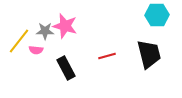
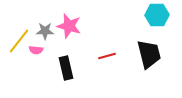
pink star: moved 4 px right
black rectangle: rotated 15 degrees clockwise
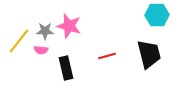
pink semicircle: moved 5 px right
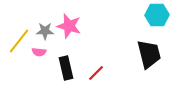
pink semicircle: moved 2 px left, 2 px down
red line: moved 11 px left, 17 px down; rotated 30 degrees counterclockwise
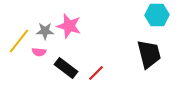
black rectangle: rotated 40 degrees counterclockwise
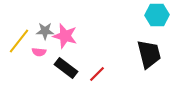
pink star: moved 4 px left, 10 px down
red line: moved 1 px right, 1 px down
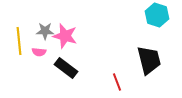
cyan hexagon: rotated 20 degrees clockwise
yellow line: rotated 44 degrees counterclockwise
black trapezoid: moved 6 px down
red line: moved 20 px right, 8 px down; rotated 66 degrees counterclockwise
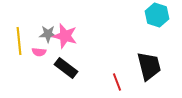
gray star: moved 3 px right, 3 px down
black trapezoid: moved 6 px down
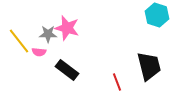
pink star: moved 2 px right, 8 px up
yellow line: rotated 32 degrees counterclockwise
black rectangle: moved 1 px right, 2 px down
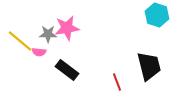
pink star: rotated 25 degrees counterclockwise
yellow line: moved 1 px right; rotated 12 degrees counterclockwise
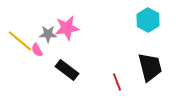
cyan hexagon: moved 9 px left, 5 px down; rotated 10 degrees clockwise
pink semicircle: moved 2 px left, 2 px up; rotated 56 degrees clockwise
black trapezoid: moved 1 px right, 1 px down
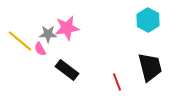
pink semicircle: moved 3 px right, 1 px up
